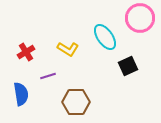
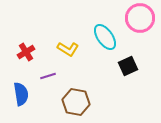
brown hexagon: rotated 12 degrees clockwise
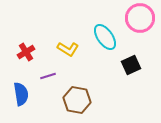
black square: moved 3 px right, 1 px up
brown hexagon: moved 1 px right, 2 px up
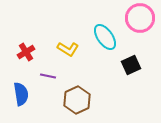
purple line: rotated 28 degrees clockwise
brown hexagon: rotated 24 degrees clockwise
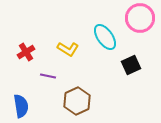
blue semicircle: moved 12 px down
brown hexagon: moved 1 px down
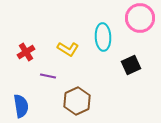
cyan ellipse: moved 2 px left; rotated 32 degrees clockwise
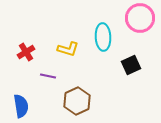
yellow L-shape: rotated 15 degrees counterclockwise
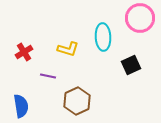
red cross: moved 2 px left
